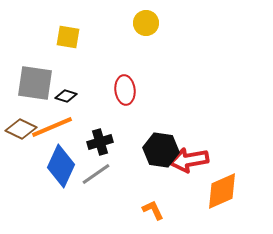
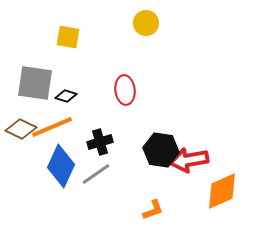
orange L-shape: rotated 95 degrees clockwise
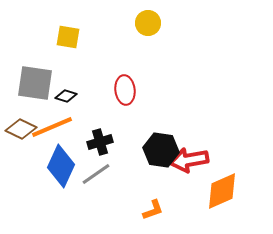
yellow circle: moved 2 px right
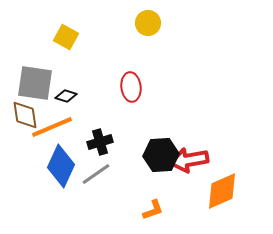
yellow square: moved 2 px left; rotated 20 degrees clockwise
red ellipse: moved 6 px right, 3 px up
brown diamond: moved 4 px right, 14 px up; rotated 56 degrees clockwise
black hexagon: moved 5 px down; rotated 12 degrees counterclockwise
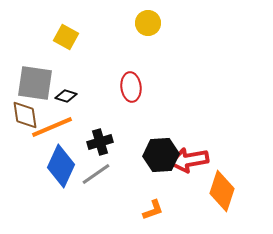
orange diamond: rotated 48 degrees counterclockwise
